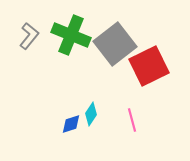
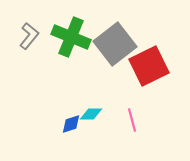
green cross: moved 2 px down
cyan diamond: rotated 55 degrees clockwise
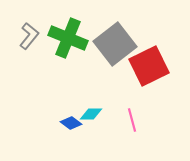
green cross: moved 3 px left, 1 px down
blue diamond: moved 1 px up; rotated 55 degrees clockwise
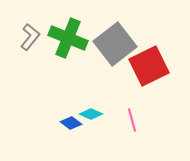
gray L-shape: moved 1 px right, 1 px down
cyan diamond: rotated 25 degrees clockwise
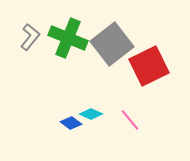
gray square: moved 3 px left
pink line: moved 2 px left; rotated 25 degrees counterclockwise
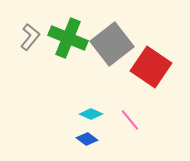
red square: moved 2 px right, 1 px down; rotated 30 degrees counterclockwise
blue diamond: moved 16 px right, 16 px down
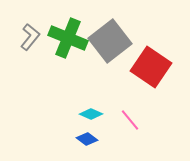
gray square: moved 2 px left, 3 px up
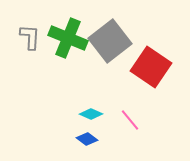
gray L-shape: rotated 36 degrees counterclockwise
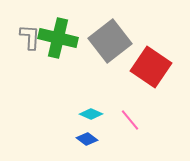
green cross: moved 10 px left; rotated 9 degrees counterclockwise
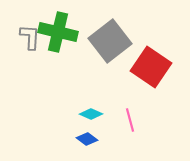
green cross: moved 6 px up
pink line: rotated 25 degrees clockwise
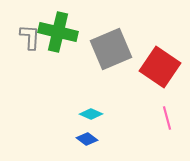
gray square: moved 1 px right, 8 px down; rotated 15 degrees clockwise
red square: moved 9 px right
pink line: moved 37 px right, 2 px up
